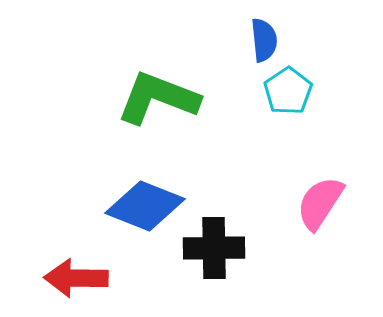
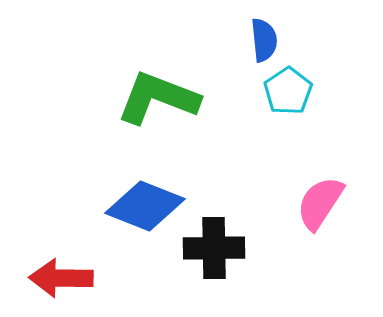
red arrow: moved 15 px left
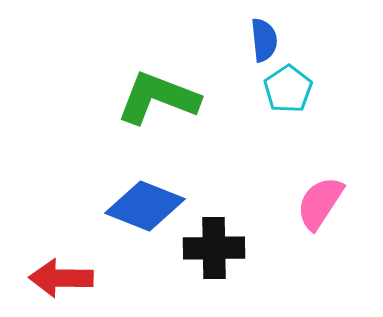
cyan pentagon: moved 2 px up
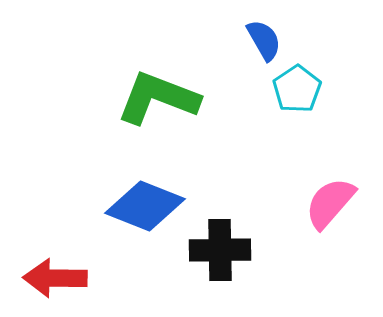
blue semicircle: rotated 24 degrees counterclockwise
cyan pentagon: moved 9 px right
pink semicircle: moved 10 px right; rotated 8 degrees clockwise
black cross: moved 6 px right, 2 px down
red arrow: moved 6 px left
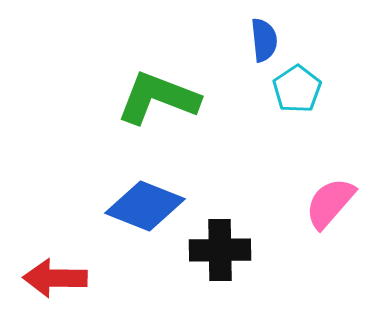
blue semicircle: rotated 24 degrees clockwise
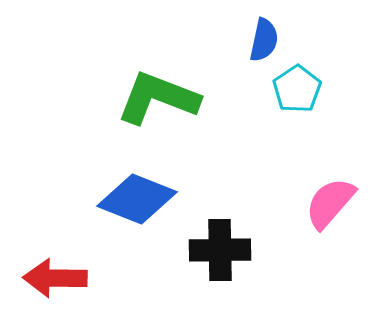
blue semicircle: rotated 18 degrees clockwise
blue diamond: moved 8 px left, 7 px up
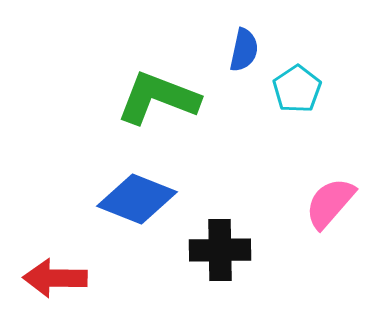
blue semicircle: moved 20 px left, 10 px down
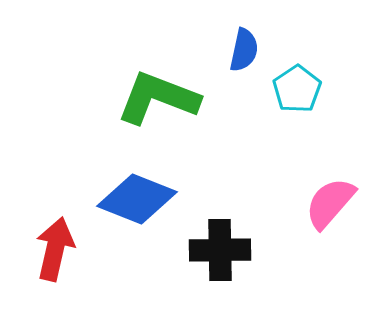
red arrow: moved 29 px up; rotated 102 degrees clockwise
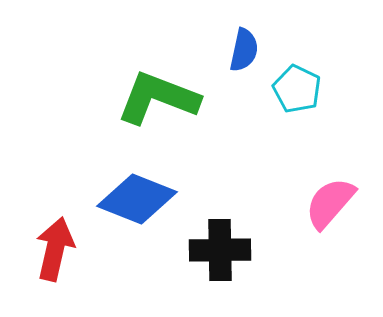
cyan pentagon: rotated 12 degrees counterclockwise
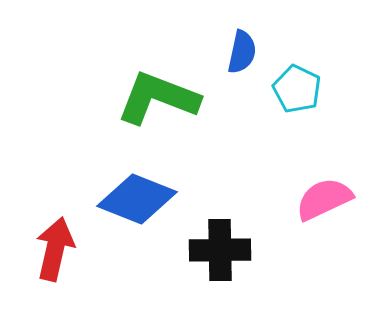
blue semicircle: moved 2 px left, 2 px down
pink semicircle: moved 6 px left, 4 px up; rotated 24 degrees clockwise
